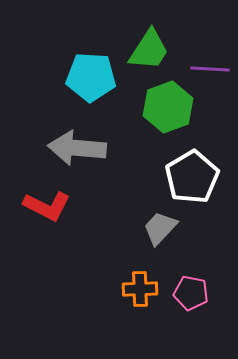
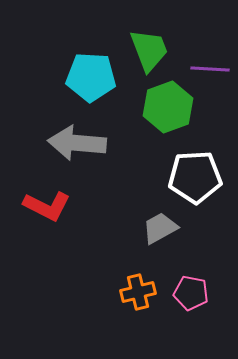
green trapezoid: rotated 54 degrees counterclockwise
gray arrow: moved 5 px up
white pentagon: moved 3 px right; rotated 28 degrees clockwise
gray trapezoid: rotated 18 degrees clockwise
orange cross: moved 2 px left, 3 px down; rotated 12 degrees counterclockwise
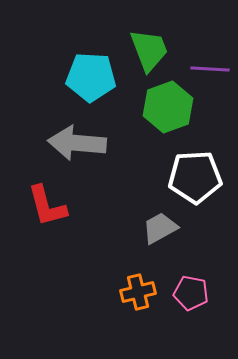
red L-shape: rotated 48 degrees clockwise
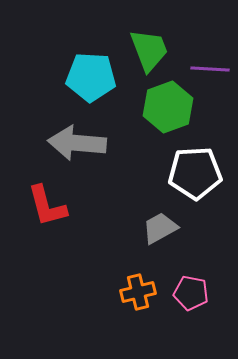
white pentagon: moved 4 px up
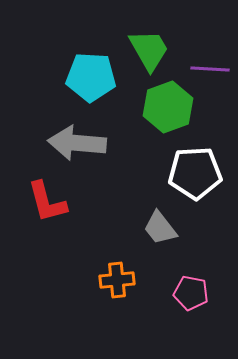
green trapezoid: rotated 9 degrees counterclockwise
red L-shape: moved 4 px up
gray trapezoid: rotated 99 degrees counterclockwise
orange cross: moved 21 px left, 12 px up; rotated 8 degrees clockwise
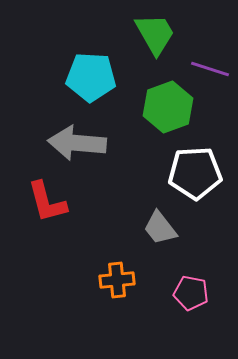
green trapezoid: moved 6 px right, 16 px up
purple line: rotated 15 degrees clockwise
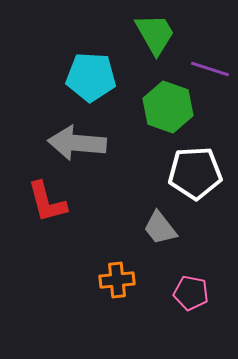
green hexagon: rotated 21 degrees counterclockwise
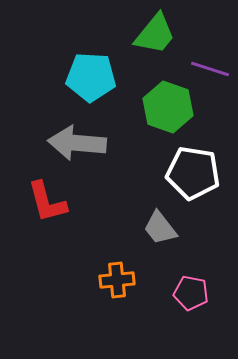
green trapezoid: rotated 69 degrees clockwise
white pentagon: moved 2 px left; rotated 12 degrees clockwise
